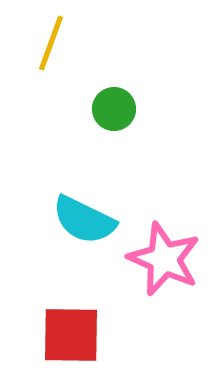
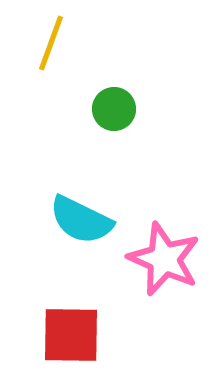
cyan semicircle: moved 3 px left
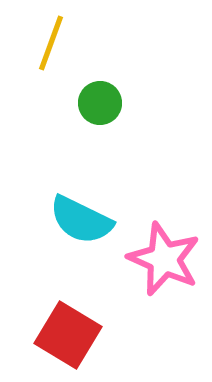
green circle: moved 14 px left, 6 px up
red square: moved 3 px left; rotated 30 degrees clockwise
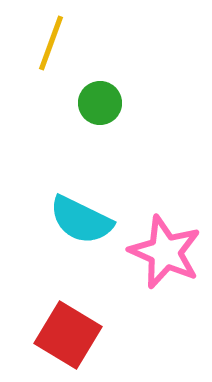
pink star: moved 1 px right, 7 px up
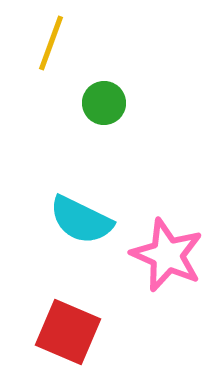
green circle: moved 4 px right
pink star: moved 2 px right, 3 px down
red square: moved 3 px up; rotated 8 degrees counterclockwise
